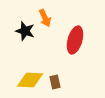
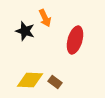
brown rectangle: rotated 40 degrees counterclockwise
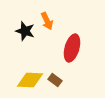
orange arrow: moved 2 px right, 3 px down
red ellipse: moved 3 px left, 8 px down
brown rectangle: moved 2 px up
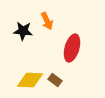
black star: moved 2 px left; rotated 12 degrees counterclockwise
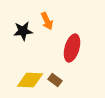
black star: rotated 12 degrees counterclockwise
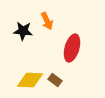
black star: rotated 12 degrees clockwise
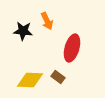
brown rectangle: moved 3 px right, 3 px up
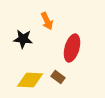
black star: moved 8 px down
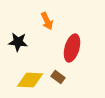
black star: moved 5 px left, 3 px down
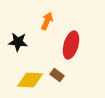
orange arrow: rotated 132 degrees counterclockwise
red ellipse: moved 1 px left, 3 px up
brown rectangle: moved 1 px left, 2 px up
